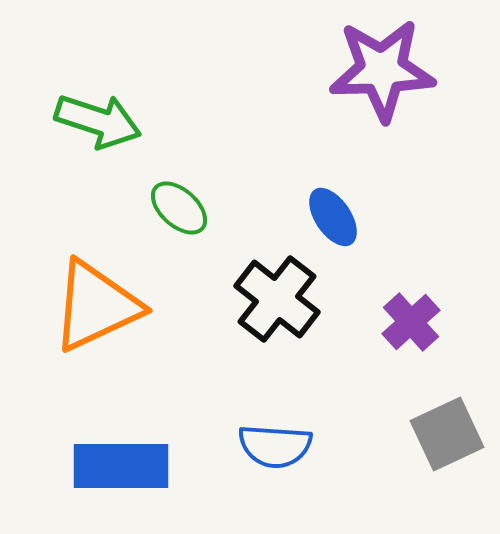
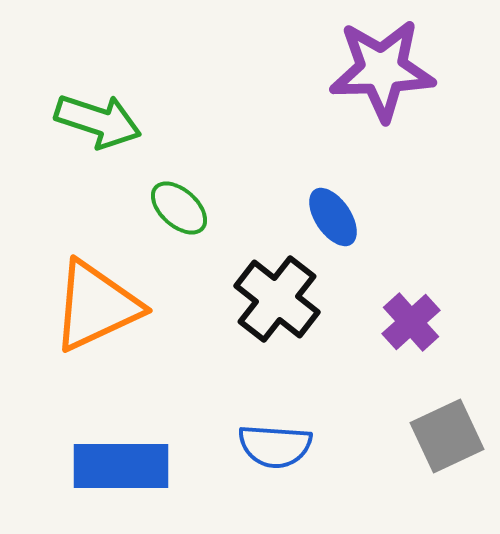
gray square: moved 2 px down
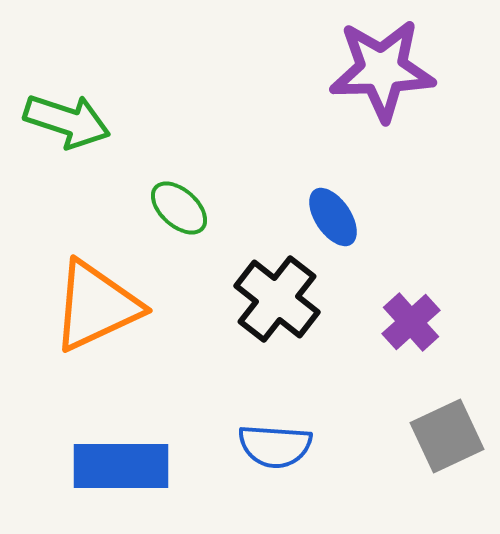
green arrow: moved 31 px left
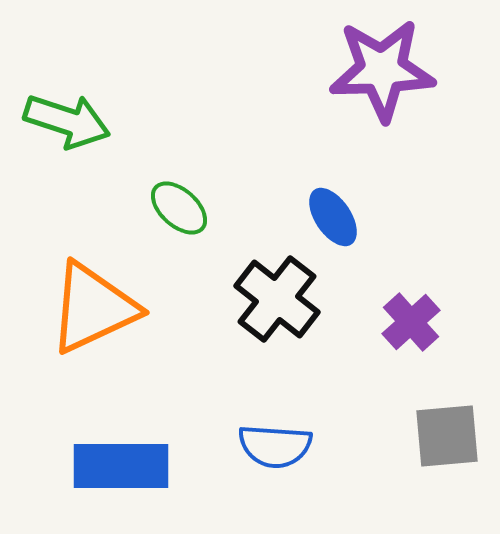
orange triangle: moved 3 px left, 2 px down
gray square: rotated 20 degrees clockwise
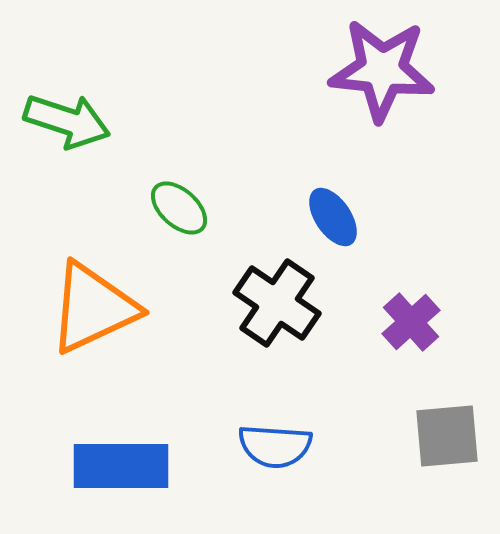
purple star: rotated 8 degrees clockwise
black cross: moved 4 px down; rotated 4 degrees counterclockwise
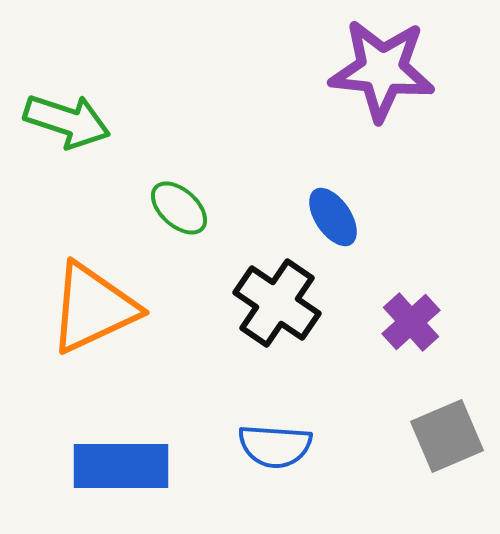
gray square: rotated 18 degrees counterclockwise
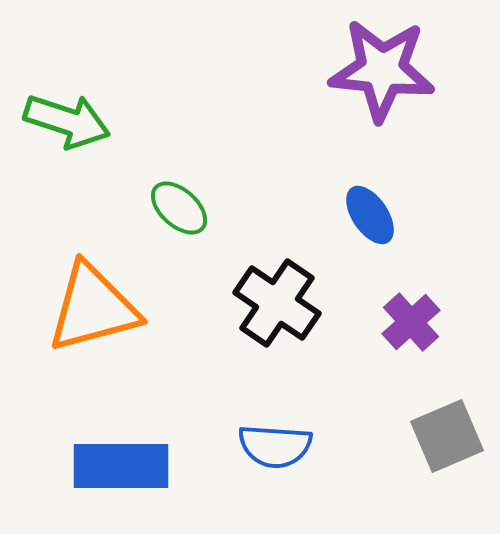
blue ellipse: moved 37 px right, 2 px up
orange triangle: rotated 10 degrees clockwise
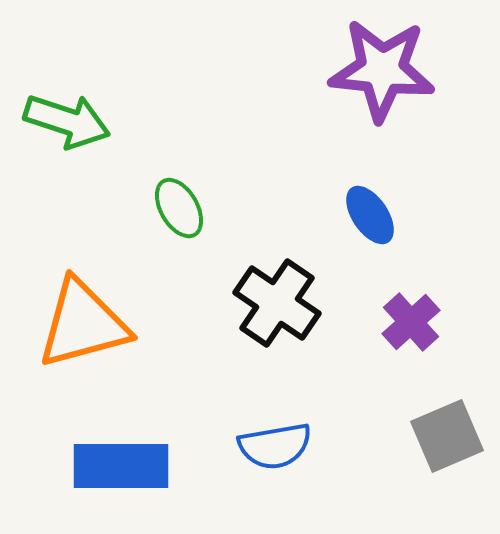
green ellipse: rotated 18 degrees clockwise
orange triangle: moved 10 px left, 16 px down
blue semicircle: rotated 14 degrees counterclockwise
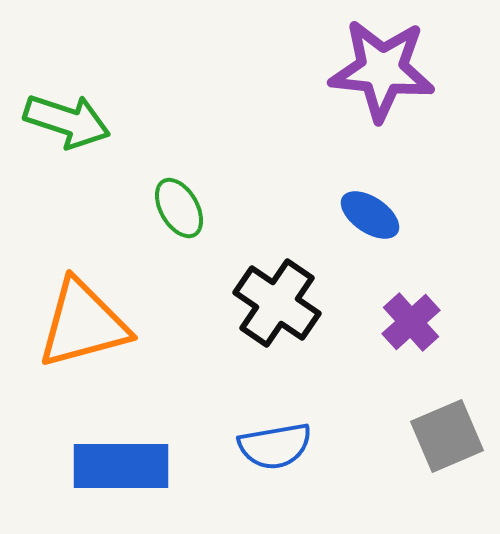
blue ellipse: rotated 22 degrees counterclockwise
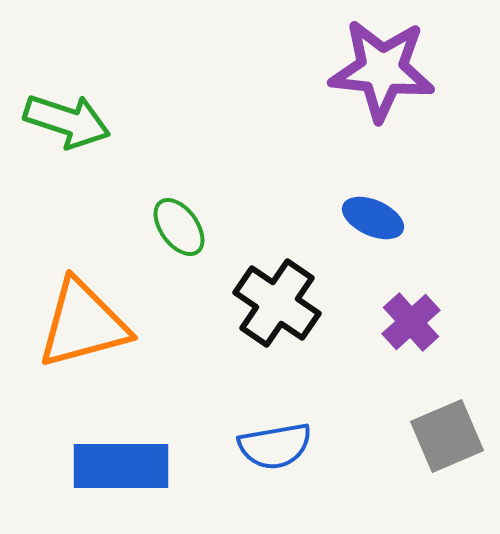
green ellipse: moved 19 px down; rotated 6 degrees counterclockwise
blue ellipse: moved 3 px right, 3 px down; rotated 10 degrees counterclockwise
